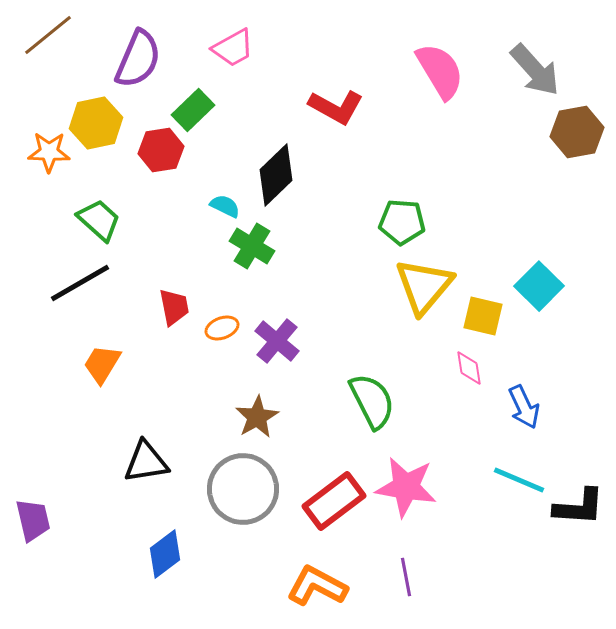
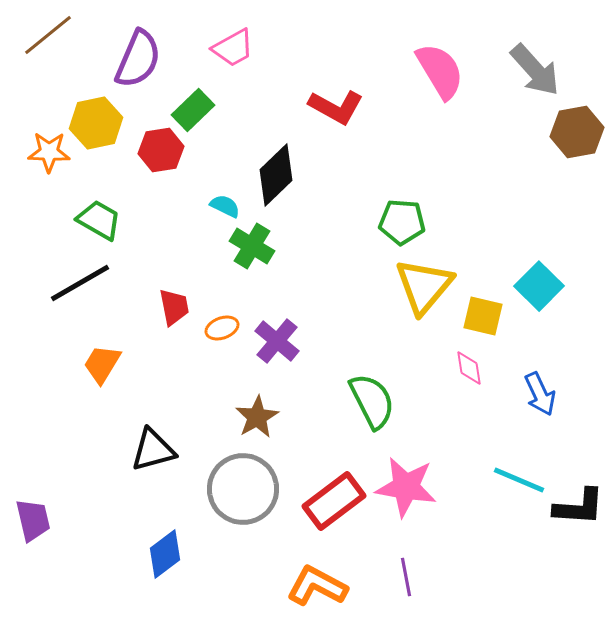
green trapezoid: rotated 12 degrees counterclockwise
blue arrow: moved 16 px right, 13 px up
black triangle: moved 7 px right, 12 px up; rotated 6 degrees counterclockwise
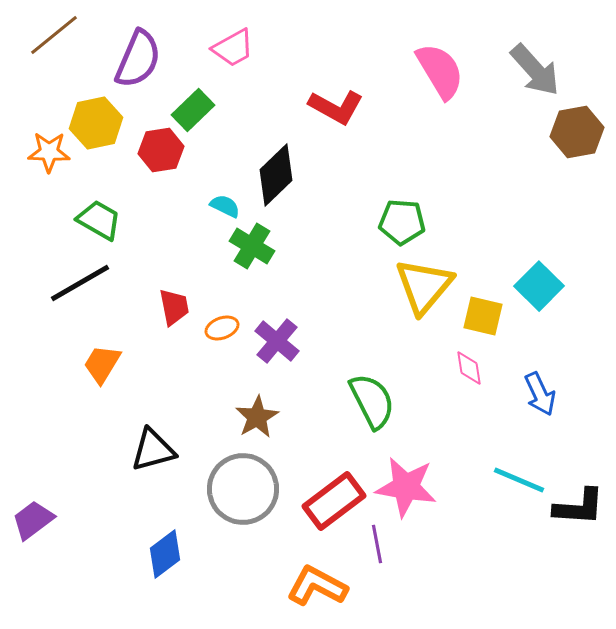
brown line: moved 6 px right
purple trapezoid: rotated 114 degrees counterclockwise
purple line: moved 29 px left, 33 px up
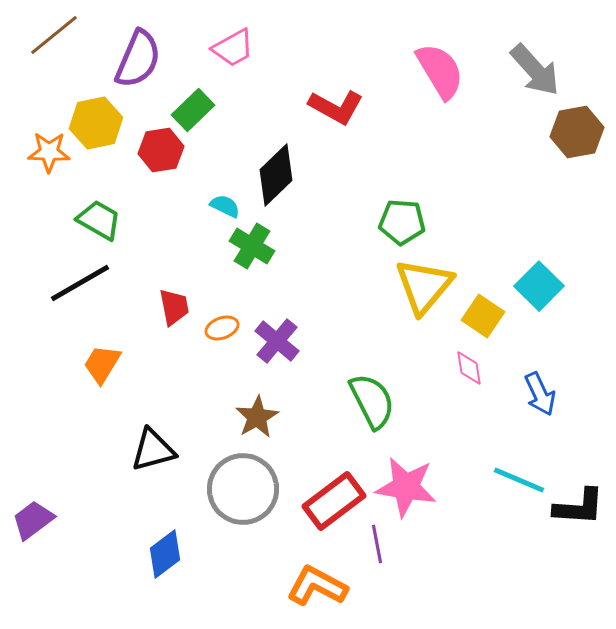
yellow square: rotated 21 degrees clockwise
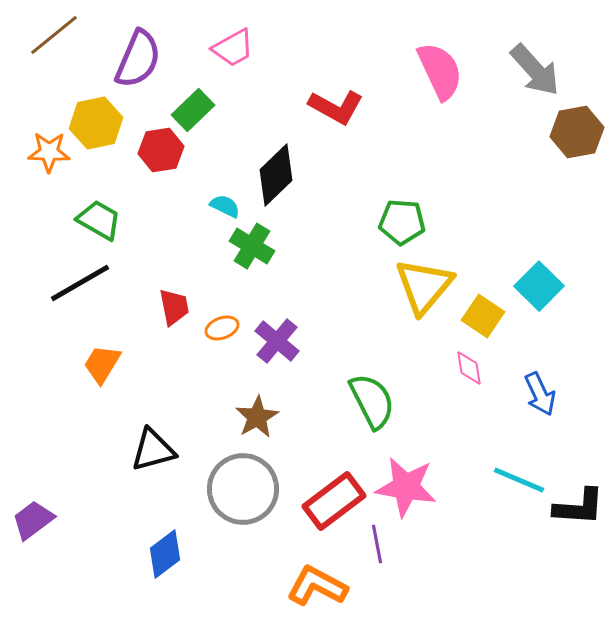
pink semicircle: rotated 6 degrees clockwise
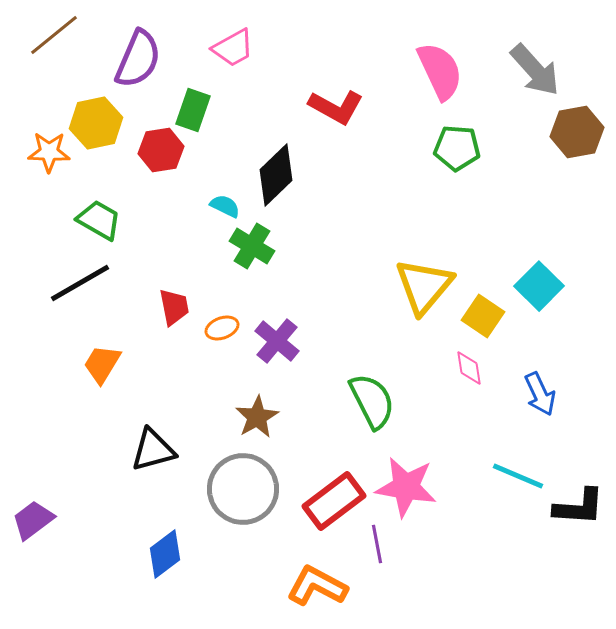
green rectangle: rotated 27 degrees counterclockwise
green pentagon: moved 55 px right, 74 px up
cyan line: moved 1 px left, 4 px up
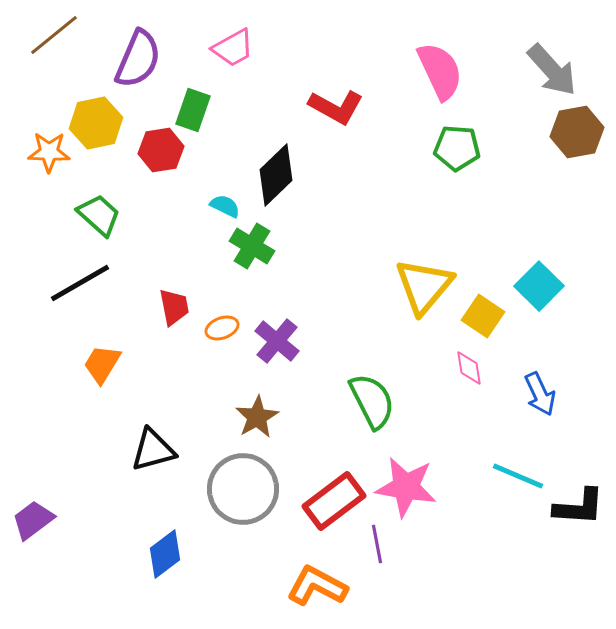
gray arrow: moved 17 px right
green trapezoid: moved 5 px up; rotated 12 degrees clockwise
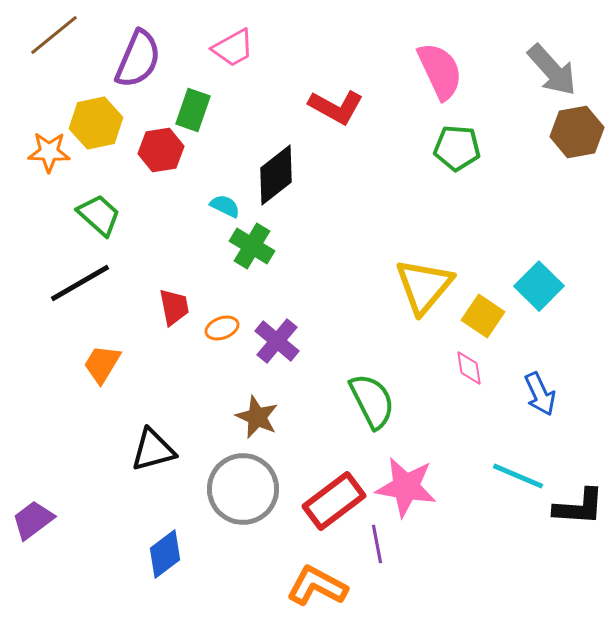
black diamond: rotated 6 degrees clockwise
brown star: rotated 18 degrees counterclockwise
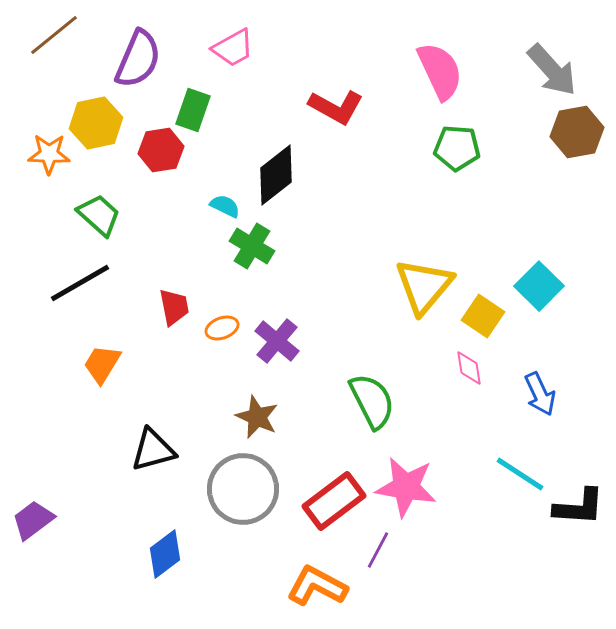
orange star: moved 2 px down
cyan line: moved 2 px right, 2 px up; rotated 10 degrees clockwise
purple line: moved 1 px right, 6 px down; rotated 39 degrees clockwise
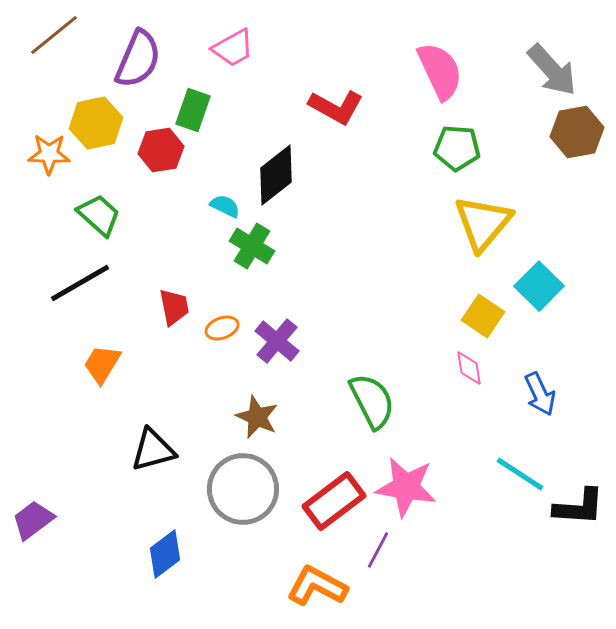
yellow triangle: moved 59 px right, 63 px up
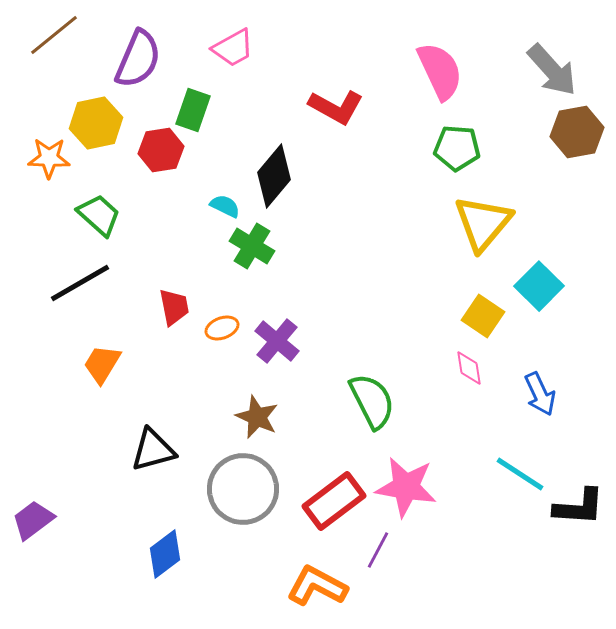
orange star: moved 4 px down
black diamond: moved 2 px left, 1 px down; rotated 12 degrees counterclockwise
